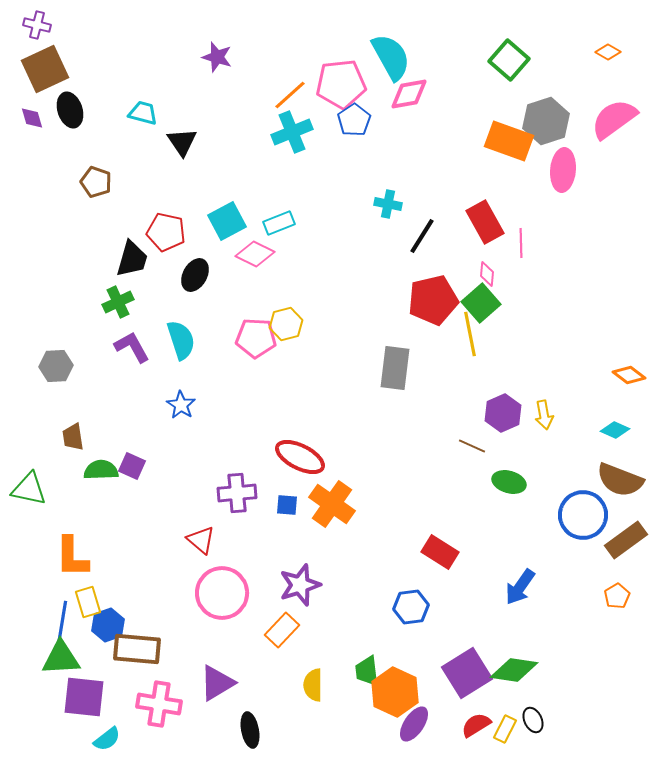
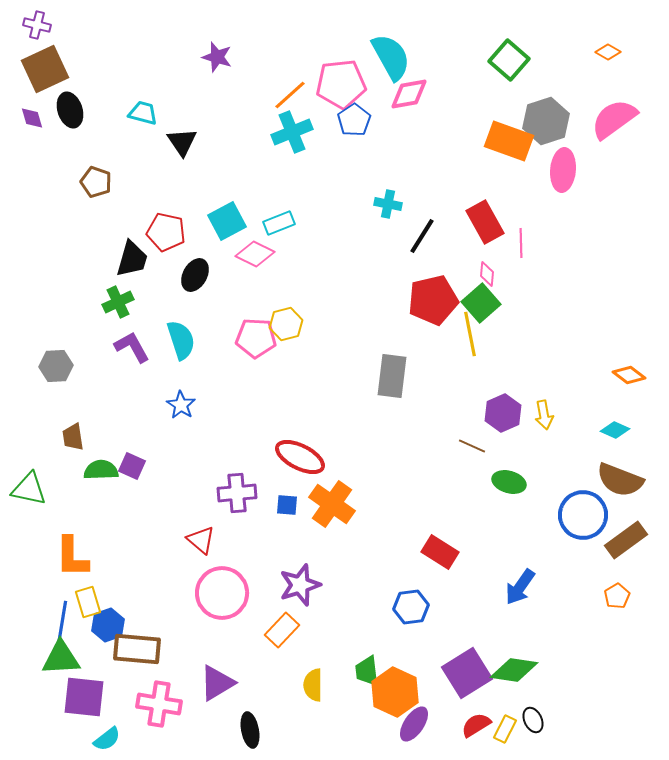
gray rectangle at (395, 368): moved 3 px left, 8 px down
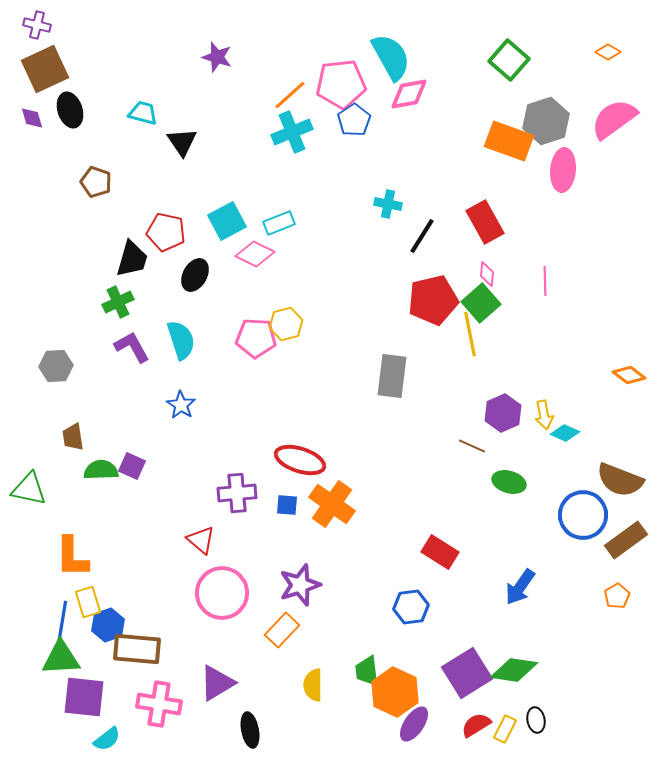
pink line at (521, 243): moved 24 px right, 38 px down
cyan diamond at (615, 430): moved 50 px left, 3 px down
red ellipse at (300, 457): moved 3 px down; rotated 9 degrees counterclockwise
black ellipse at (533, 720): moved 3 px right; rotated 15 degrees clockwise
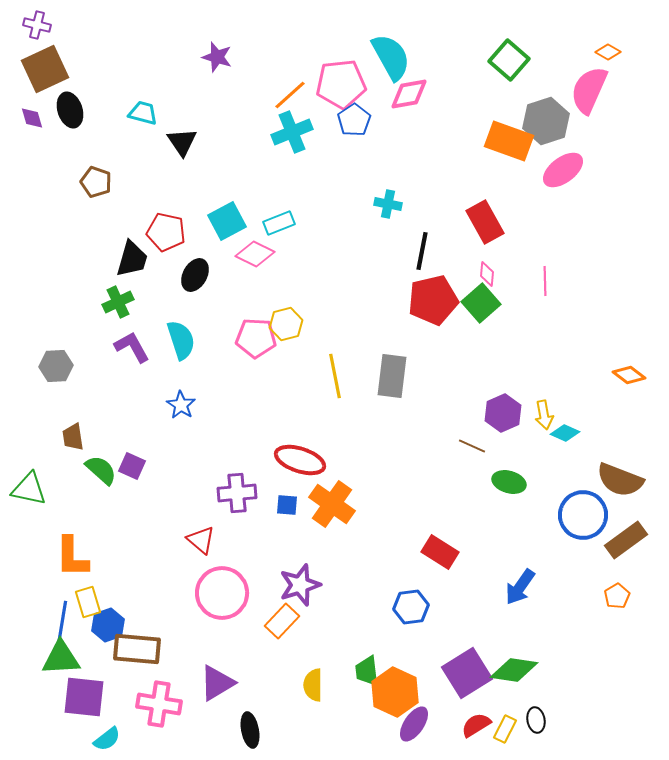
pink semicircle at (614, 119): moved 25 px left, 29 px up; rotated 30 degrees counterclockwise
pink ellipse at (563, 170): rotated 48 degrees clockwise
black line at (422, 236): moved 15 px down; rotated 21 degrees counterclockwise
yellow line at (470, 334): moved 135 px left, 42 px down
green semicircle at (101, 470): rotated 44 degrees clockwise
orange rectangle at (282, 630): moved 9 px up
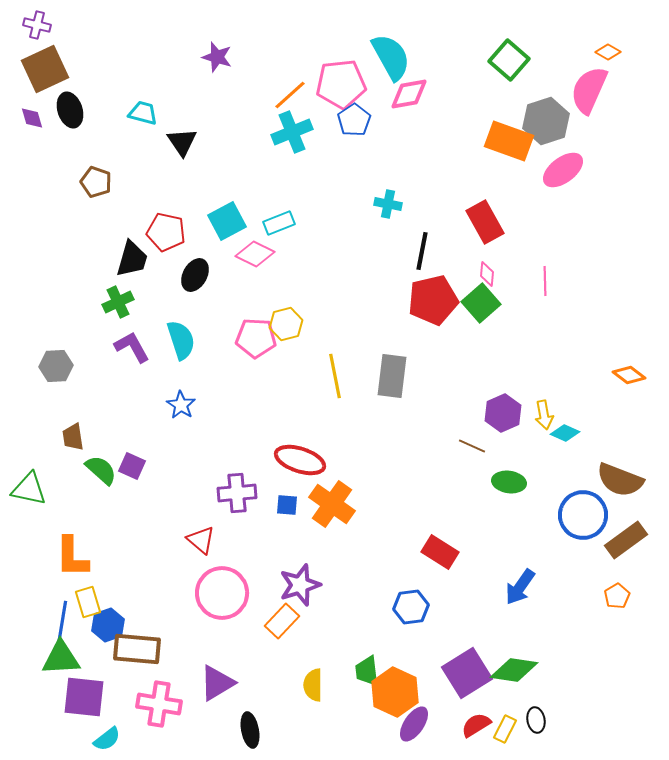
green ellipse at (509, 482): rotated 8 degrees counterclockwise
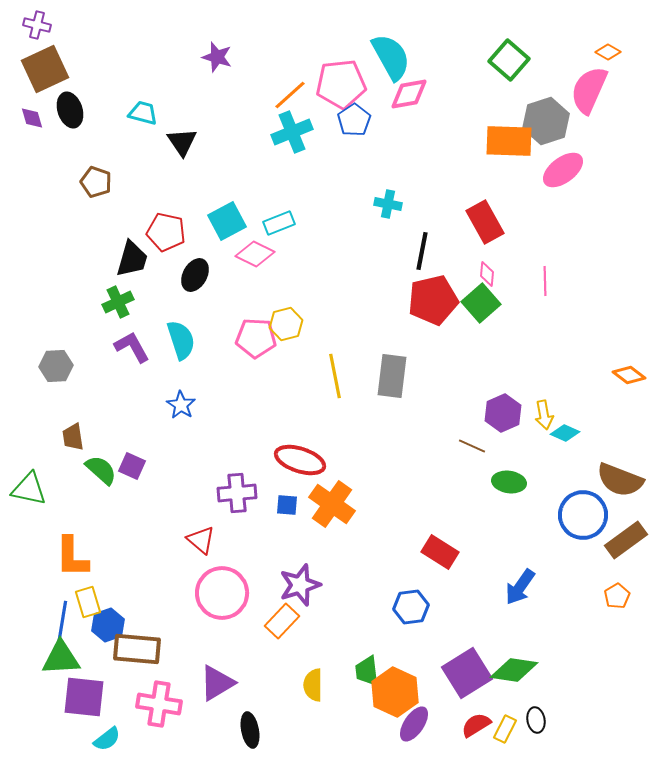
orange rectangle at (509, 141): rotated 18 degrees counterclockwise
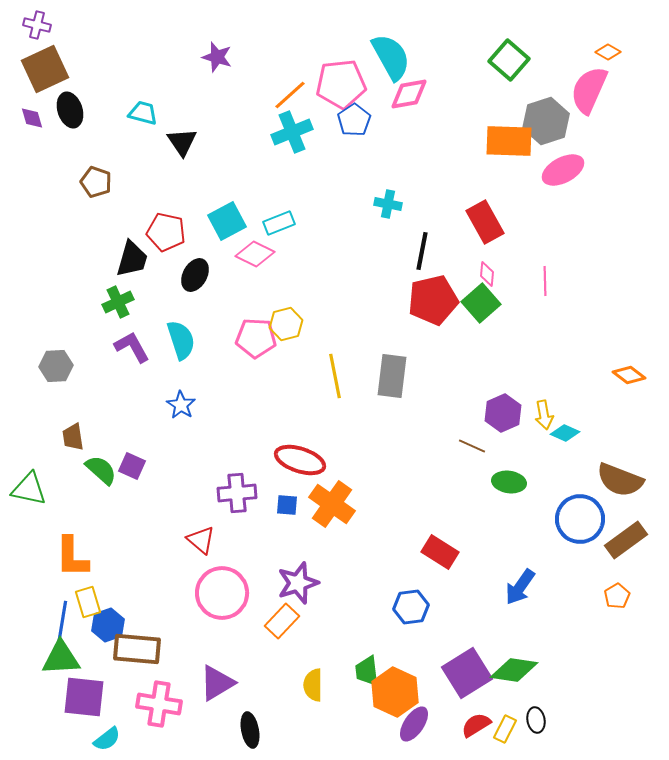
pink ellipse at (563, 170): rotated 9 degrees clockwise
blue circle at (583, 515): moved 3 px left, 4 px down
purple star at (300, 585): moved 2 px left, 2 px up
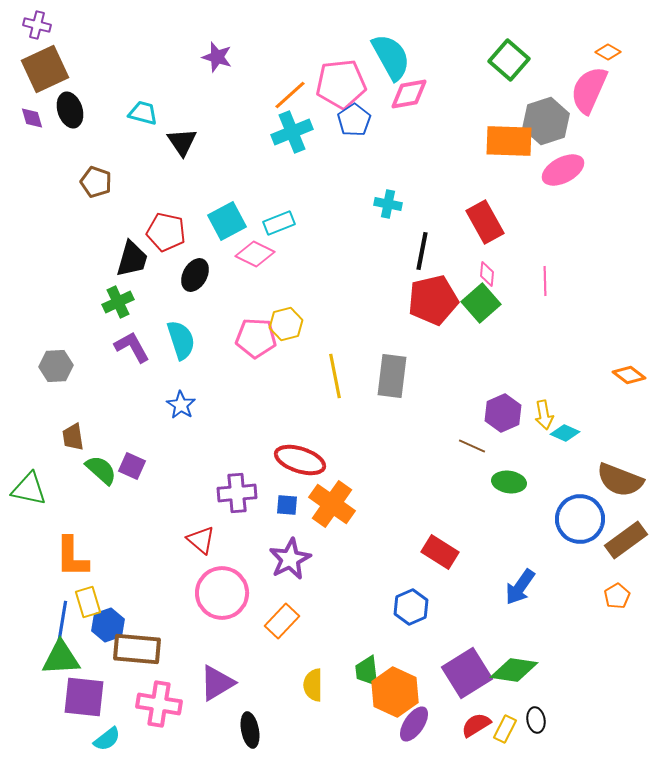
purple star at (298, 583): moved 8 px left, 24 px up; rotated 9 degrees counterclockwise
blue hexagon at (411, 607): rotated 16 degrees counterclockwise
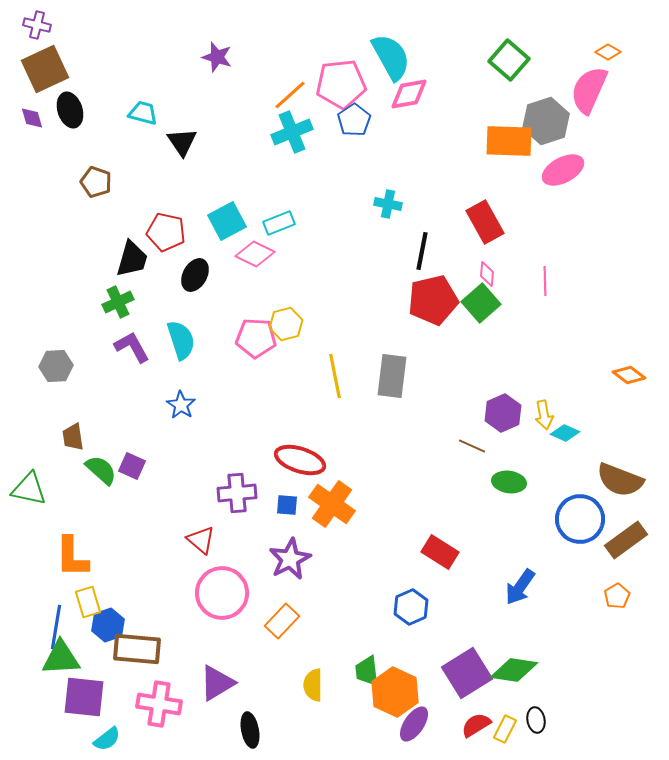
blue line at (62, 623): moved 6 px left, 4 px down
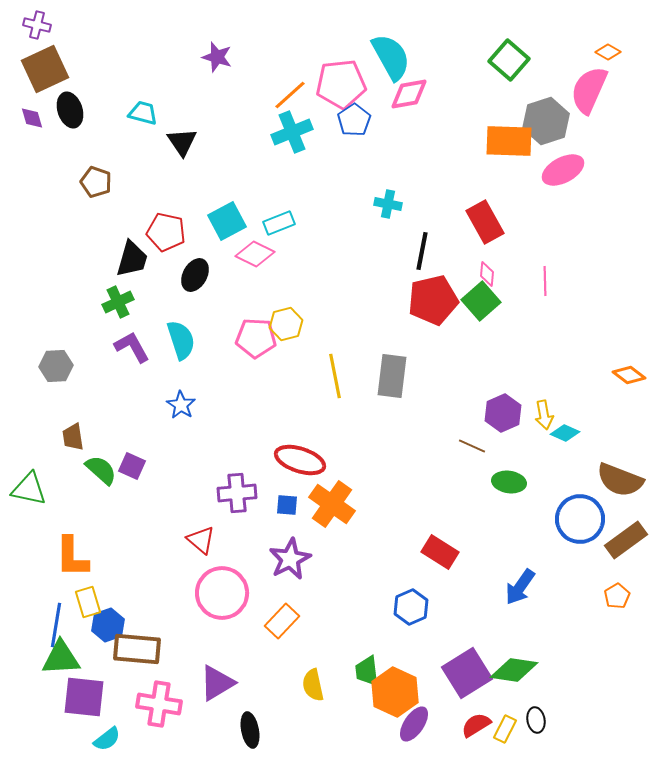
green square at (481, 303): moved 2 px up
blue line at (56, 627): moved 2 px up
yellow semicircle at (313, 685): rotated 12 degrees counterclockwise
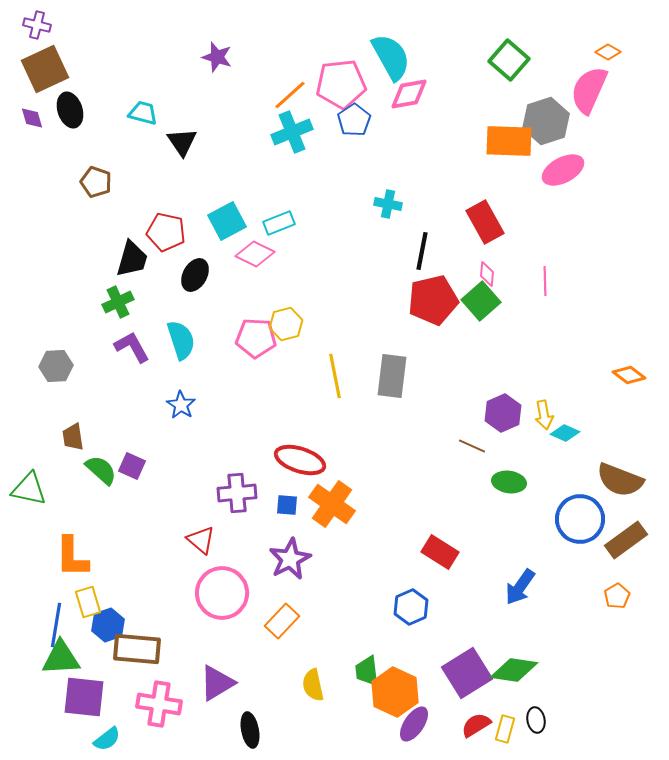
yellow rectangle at (505, 729): rotated 12 degrees counterclockwise
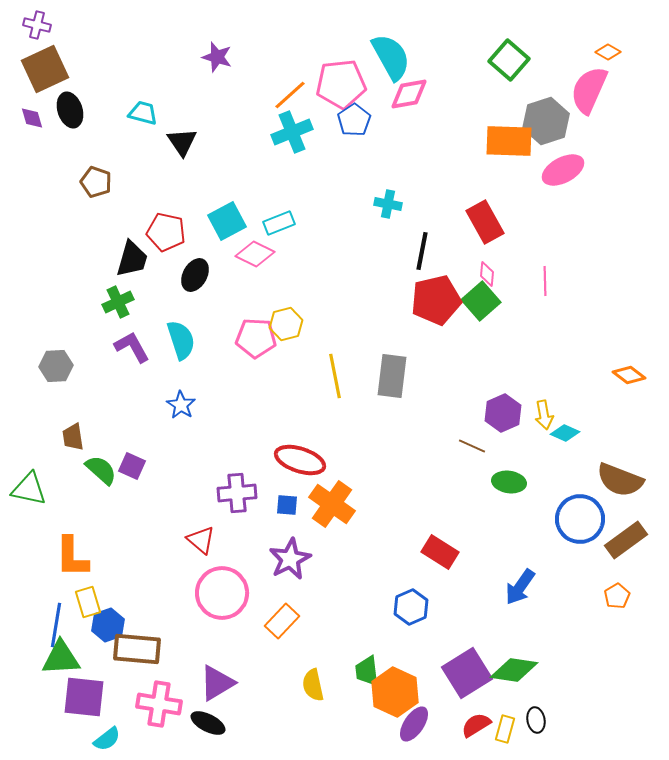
red pentagon at (433, 300): moved 3 px right
black ellipse at (250, 730): moved 42 px left, 7 px up; rotated 52 degrees counterclockwise
